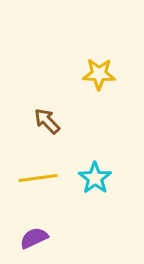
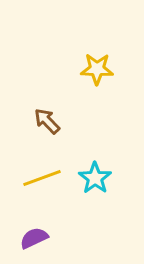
yellow star: moved 2 px left, 5 px up
yellow line: moved 4 px right; rotated 12 degrees counterclockwise
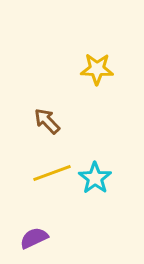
yellow line: moved 10 px right, 5 px up
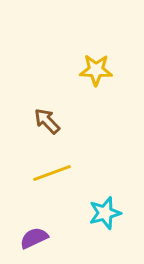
yellow star: moved 1 px left, 1 px down
cyan star: moved 10 px right, 35 px down; rotated 20 degrees clockwise
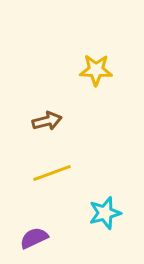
brown arrow: rotated 120 degrees clockwise
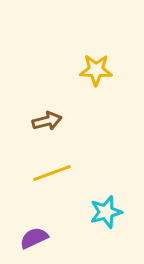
cyan star: moved 1 px right, 1 px up
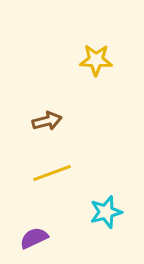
yellow star: moved 10 px up
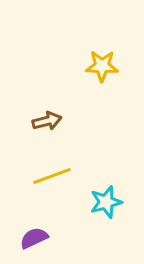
yellow star: moved 6 px right, 6 px down
yellow line: moved 3 px down
cyan star: moved 10 px up
